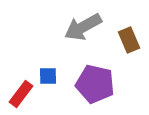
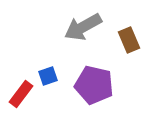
blue square: rotated 18 degrees counterclockwise
purple pentagon: moved 1 px left, 1 px down
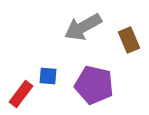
blue square: rotated 24 degrees clockwise
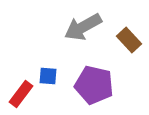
brown rectangle: rotated 20 degrees counterclockwise
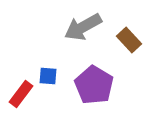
purple pentagon: rotated 18 degrees clockwise
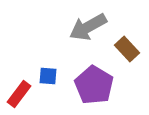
gray arrow: moved 5 px right
brown rectangle: moved 2 px left, 9 px down
red rectangle: moved 2 px left
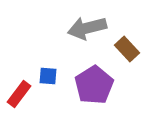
gray arrow: moved 1 px left, 1 px down; rotated 15 degrees clockwise
purple pentagon: rotated 9 degrees clockwise
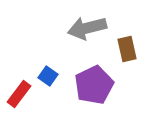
brown rectangle: rotated 30 degrees clockwise
blue square: rotated 30 degrees clockwise
purple pentagon: rotated 6 degrees clockwise
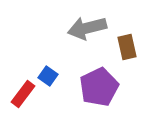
brown rectangle: moved 2 px up
purple pentagon: moved 5 px right, 2 px down
red rectangle: moved 4 px right
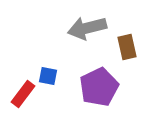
blue square: rotated 24 degrees counterclockwise
